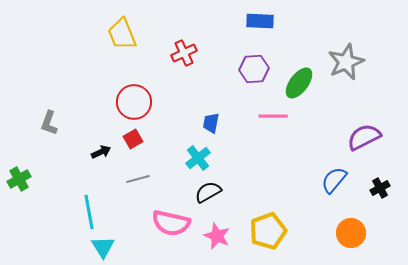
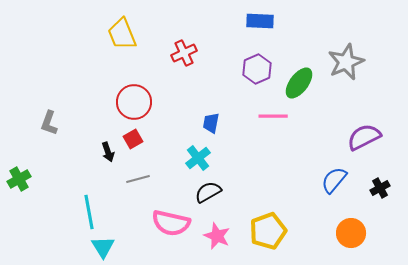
purple hexagon: moved 3 px right; rotated 20 degrees counterclockwise
black arrow: moved 7 px right; rotated 96 degrees clockwise
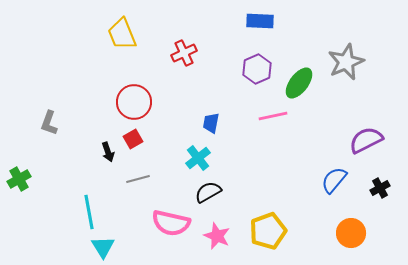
pink line: rotated 12 degrees counterclockwise
purple semicircle: moved 2 px right, 3 px down
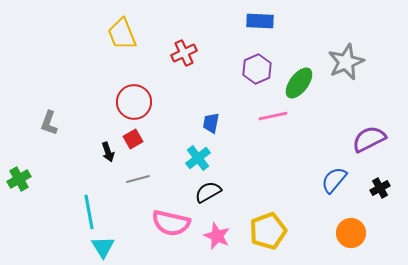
purple semicircle: moved 3 px right, 1 px up
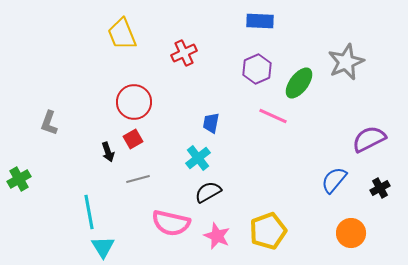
pink line: rotated 36 degrees clockwise
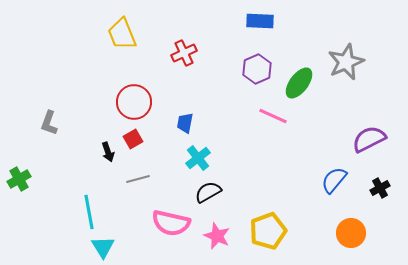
blue trapezoid: moved 26 px left
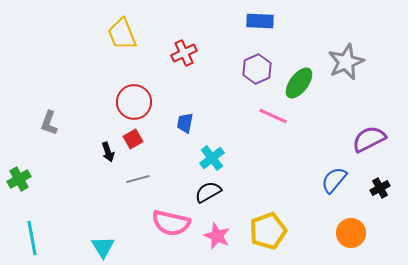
cyan cross: moved 14 px right
cyan line: moved 57 px left, 26 px down
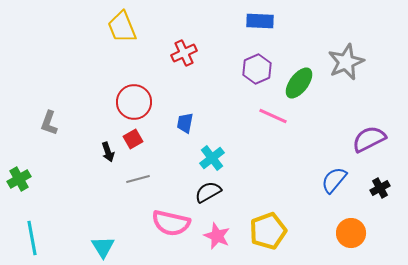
yellow trapezoid: moved 7 px up
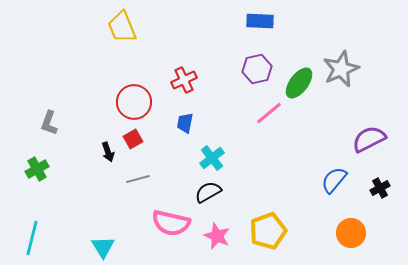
red cross: moved 27 px down
gray star: moved 5 px left, 7 px down
purple hexagon: rotated 12 degrees clockwise
pink line: moved 4 px left, 3 px up; rotated 64 degrees counterclockwise
green cross: moved 18 px right, 10 px up
cyan line: rotated 24 degrees clockwise
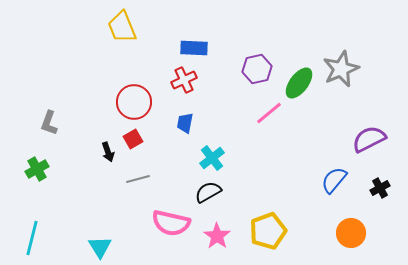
blue rectangle: moved 66 px left, 27 px down
pink star: rotated 12 degrees clockwise
cyan triangle: moved 3 px left
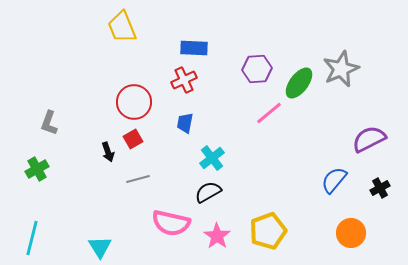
purple hexagon: rotated 8 degrees clockwise
